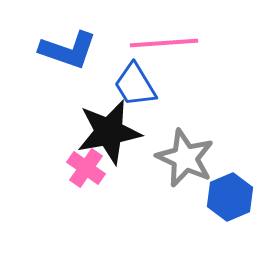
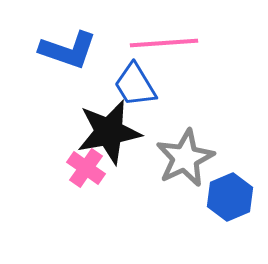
gray star: rotated 22 degrees clockwise
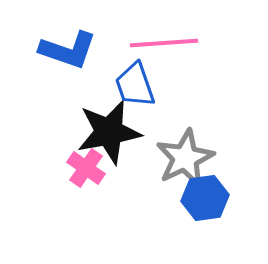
blue trapezoid: rotated 12 degrees clockwise
blue hexagon: moved 25 px left, 1 px down; rotated 15 degrees clockwise
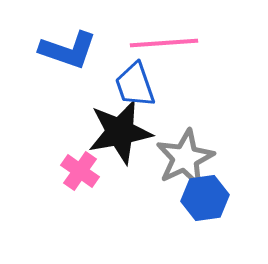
black star: moved 11 px right
pink cross: moved 6 px left, 3 px down
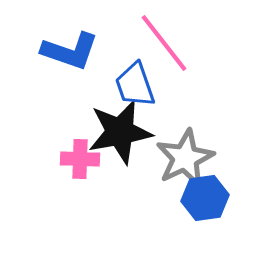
pink line: rotated 56 degrees clockwise
blue L-shape: moved 2 px right, 1 px down
pink cross: moved 12 px up; rotated 33 degrees counterclockwise
